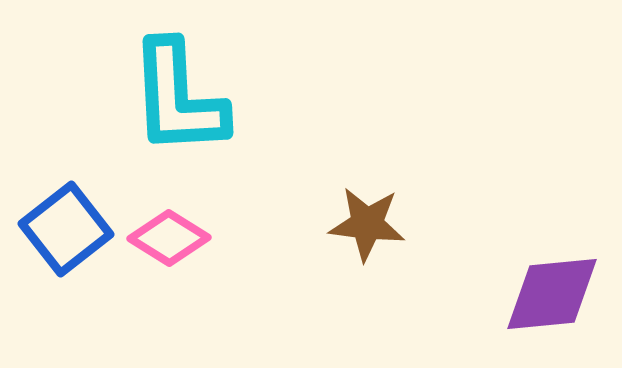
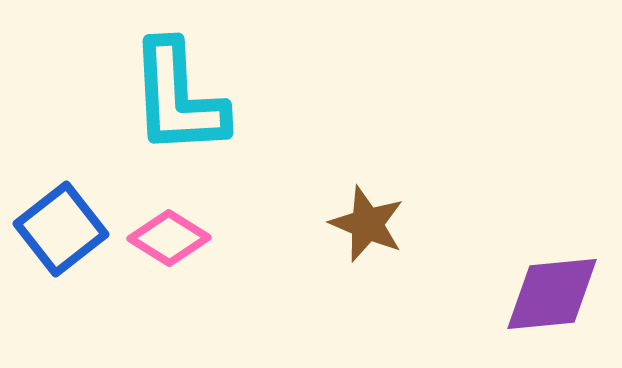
brown star: rotated 16 degrees clockwise
blue square: moved 5 px left
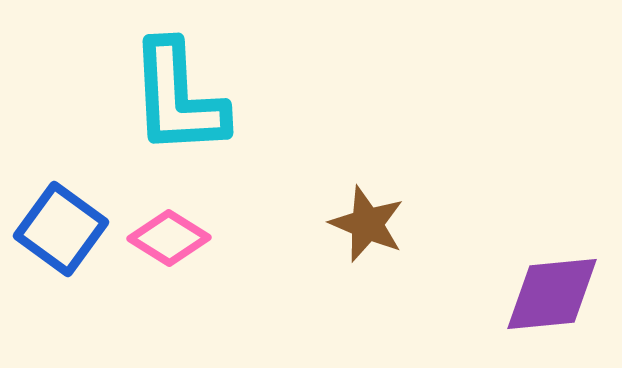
blue square: rotated 16 degrees counterclockwise
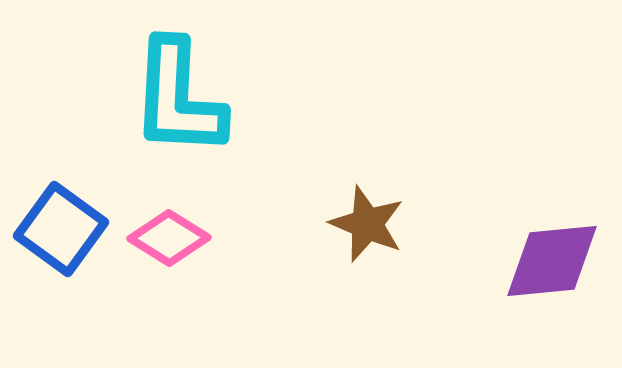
cyan L-shape: rotated 6 degrees clockwise
purple diamond: moved 33 px up
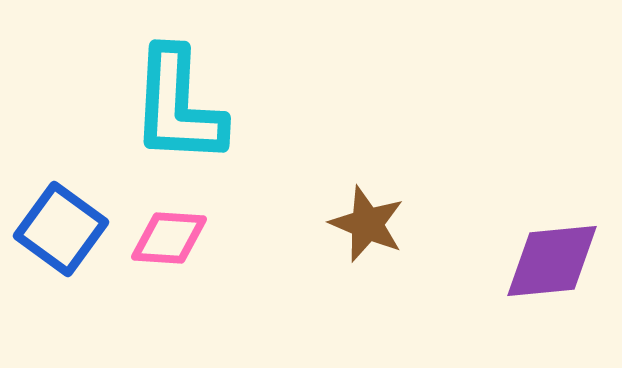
cyan L-shape: moved 8 px down
pink diamond: rotated 28 degrees counterclockwise
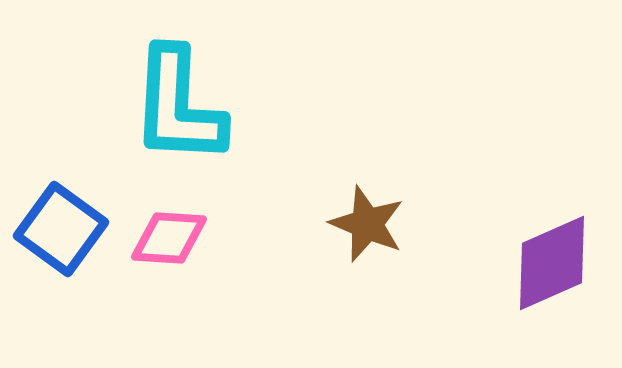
purple diamond: moved 2 px down; rotated 18 degrees counterclockwise
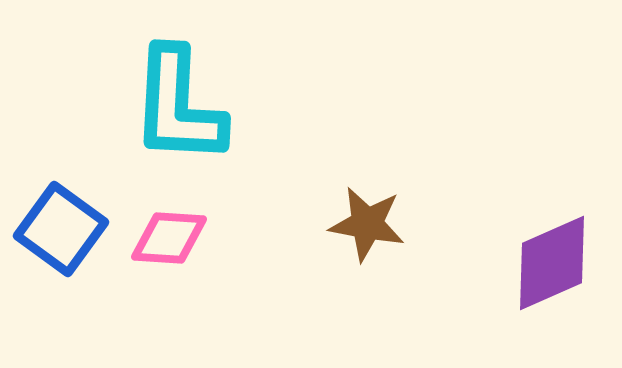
brown star: rotated 12 degrees counterclockwise
